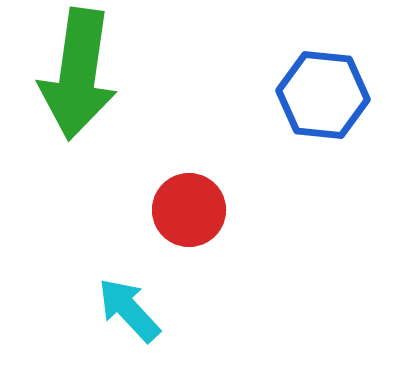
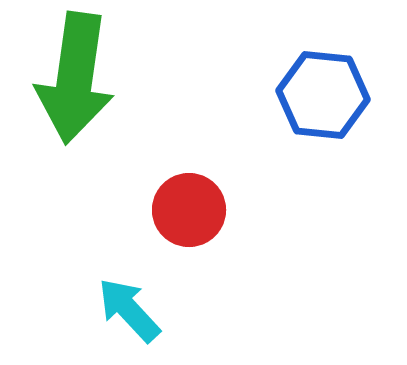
green arrow: moved 3 px left, 4 px down
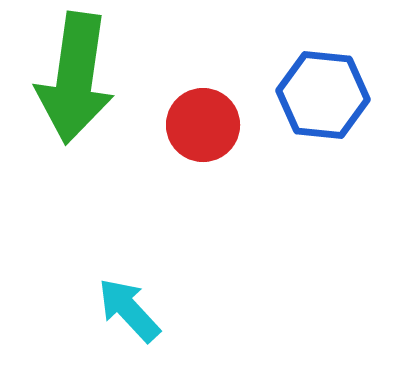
red circle: moved 14 px right, 85 px up
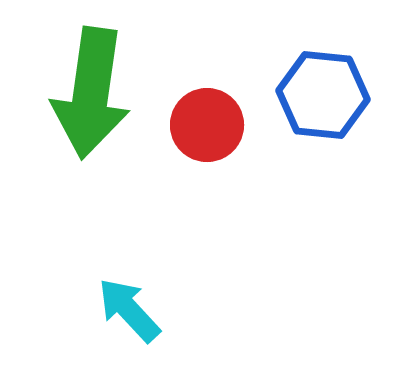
green arrow: moved 16 px right, 15 px down
red circle: moved 4 px right
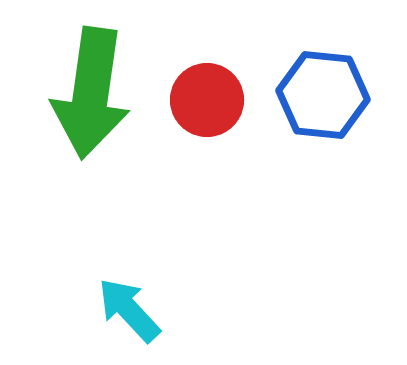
red circle: moved 25 px up
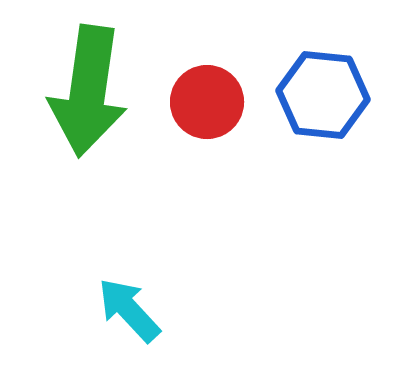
green arrow: moved 3 px left, 2 px up
red circle: moved 2 px down
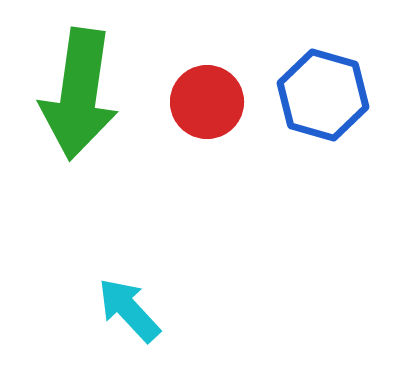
green arrow: moved 9 px left, 3 px down
blue hexagon: rotated 10 degrees clockwise
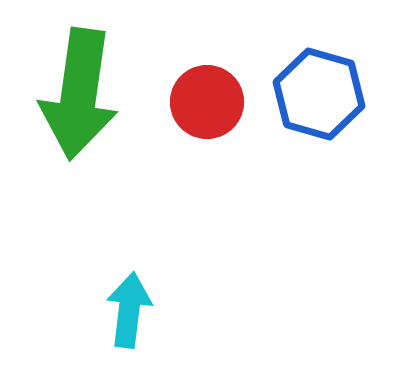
blue hexagon: moved 4 px left, 1 px up
cyan arrow: rotated 50 degrees clockwise
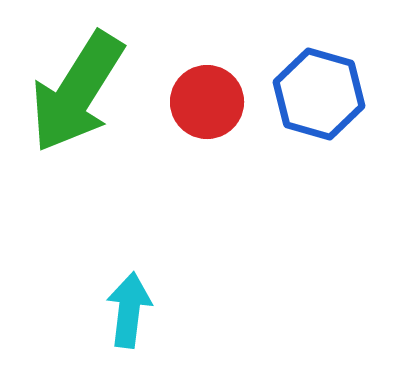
green arrow: moved 2 px left, 2 px up; rotated 24 degrees clockwise
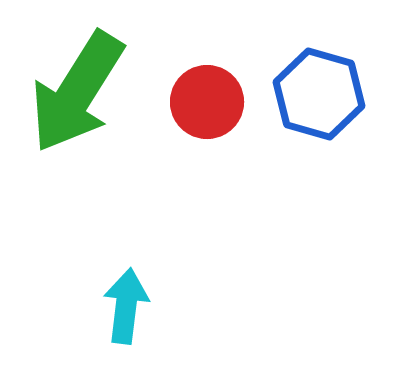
cyan arrow: moved 3 px left, 4 px up
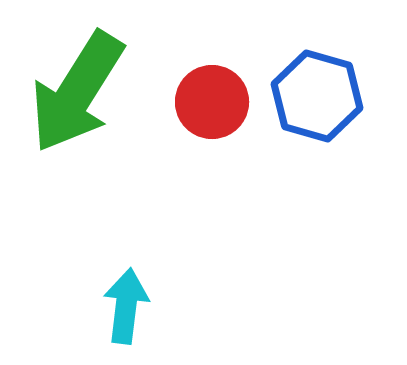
blue hexagon: moved 2 px left, 2 px down
red circle: moved 5 px right
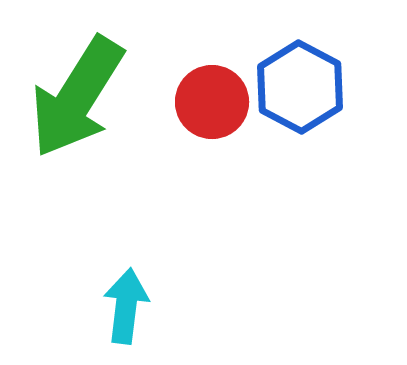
green arrow: moved 5 px down
blue hexagon: moved 17 px left, 9 px up; rotated 12 degrees clockwise
